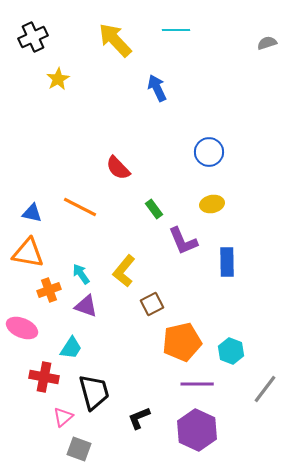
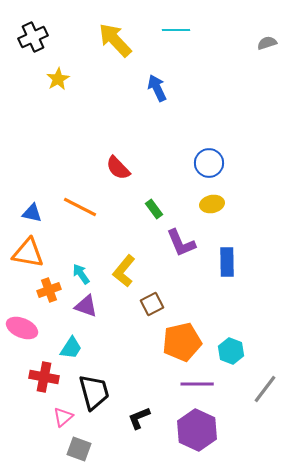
blue circle: moved 11 px down
purple L-shape: moved 2 px left, 2 px down
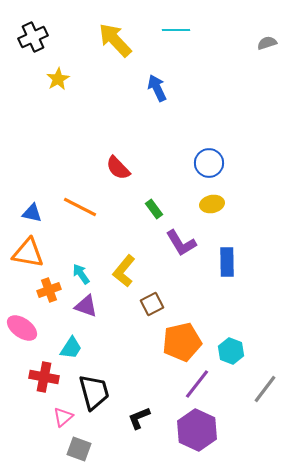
purple L-shape: rotated 8 degrees counterclockwise
pink ellipse: rotated 12 degrees clockwise
purple line: rotated 52 degrees counterclockwise
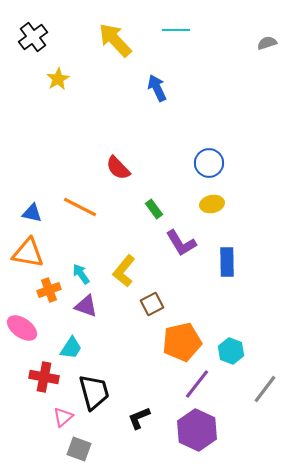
black cross: rotated 12 degrees counterclockwise
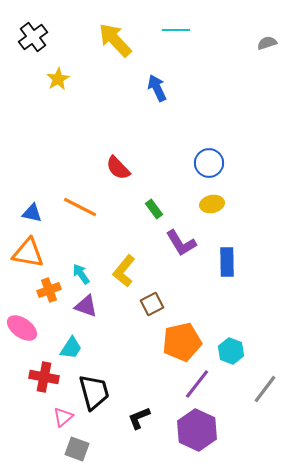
gray square: moved 2 px left
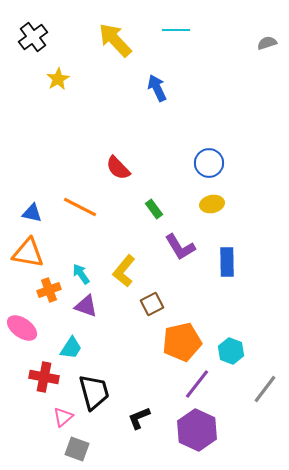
purple L-shape: moved 1 px left, 4 px down
